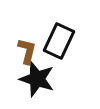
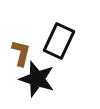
brown L-shape: moved 6 px left, 2 px down
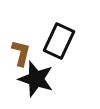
black star: moved 1 px left
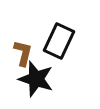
brown L-shape: moved 2 px right
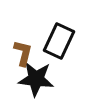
black star: rotated 12 degrees counterclockwise
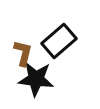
black rectangle: rotated 24 degrees clockwise
